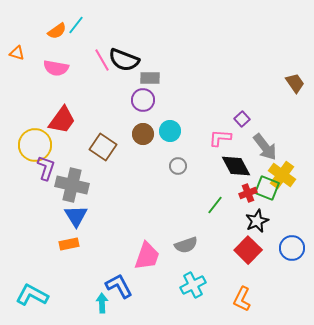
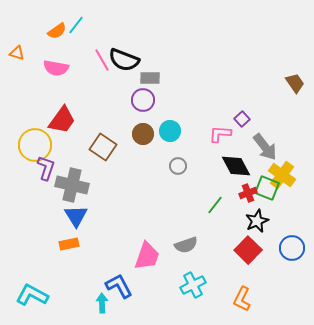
pink L-shape: moved 4 px up
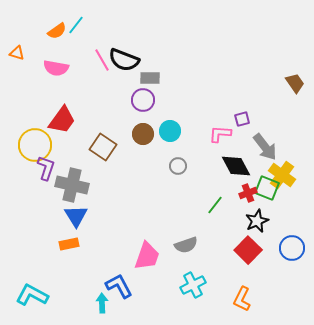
purple square: rotated 28 degrees clockwise
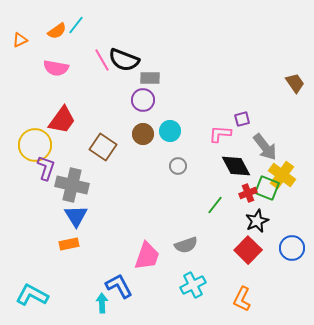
orange triangle: moved 3 px right, 13 px up; rotated 42 degrees counterclockwise
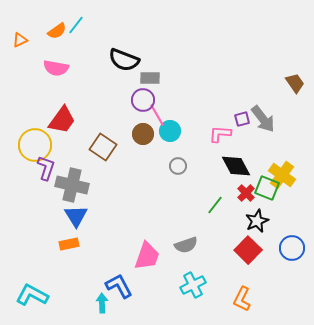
pink line: moved 55 px right, 55 px down
gray arrow: moved 2 px left, 28 px up
red cross: moved 2 px left; rotated 24 degrees counterclockwise
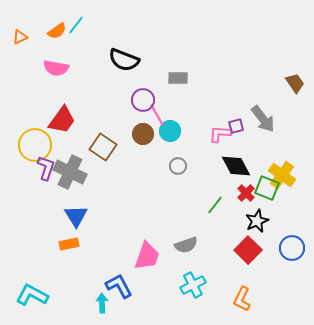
orange triangle: moved 3 px up
gray rectangle: moved 28 px right
purple square: moved 6 px left, 7 px down
gray cross: moved 2 px left, 13 px up; rotated 12 degrees clockwise
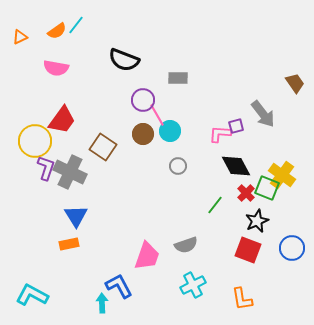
gray arrow: moved 5 px up
yellow circle: moved 4 px up
red square: rotated 24 degrees counterclockwise
orange L-shape: rotated 35 degrees counterclockwise
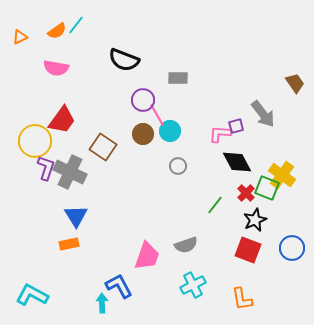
black diamond: moved 1 px right, 4 px up
black star: moved 2 px left, 1 px up
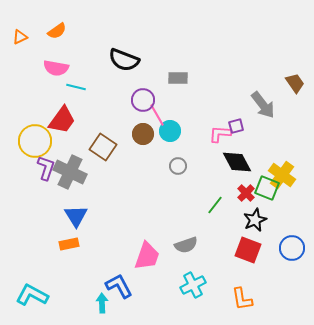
cyan line: moved 62 px down; rotated 66 degrees clockwise
gray arrow: moved 9 px up
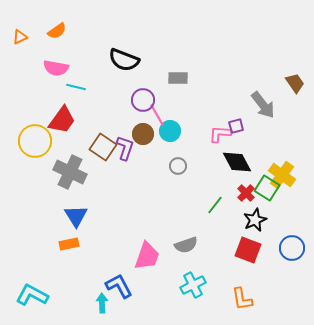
purple L-shape: moved 79 px right, 20 px up
green square: rotated 10 degrees clockwise
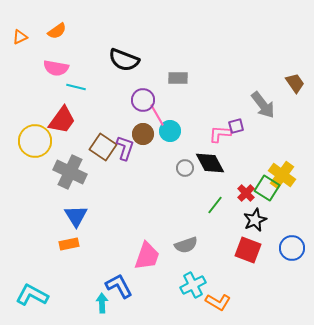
black diamond: moved 27 px left, 1 px down
gray circle: moved 7 px right, 2 px down
orange L-shape: moved 24 px left, 3 px down; rotated 50 degrees counterclockwise
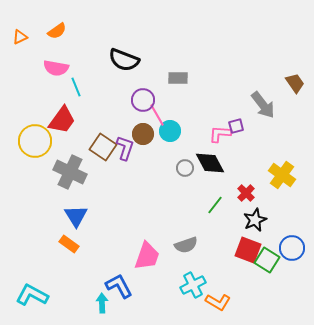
cyan line: rotated 54 degrees clockwise
green square: moved 72 px down
orange rectangle: rotated 48 degrees clockwise
